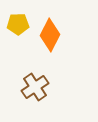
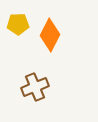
brown cross: rotated 12 degrees clockwise
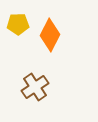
brown cross: rotated 12 degrees counterclockwise
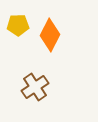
yellow pentagon: moved 1 px down
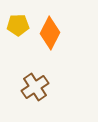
orange diamond: moved 2 px up
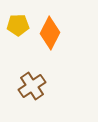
brown cross: moved 3 px left, 1 px up
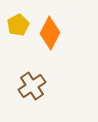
yellow pentagon: rotated 25 degrees counterclockwise
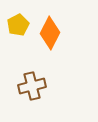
brown cross: rotated 20 degrees clockwise
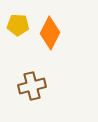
yellow pentagon: rotated 30 degrees clockwise
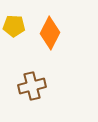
yellow pentagon: moved 4 px left, 1 px down
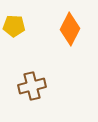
orange diamond: moved 20 px right, 4 px up
